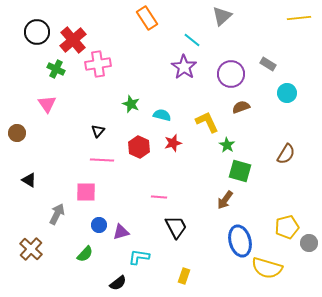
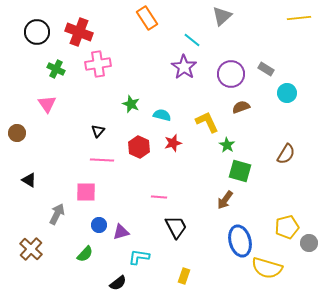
red cross at (73, 40): moved 6 px right, 8 px up; rotated 28 degrees counterclockwise
gray rectangle at (268, 64): moved 2 px left, 5 px down
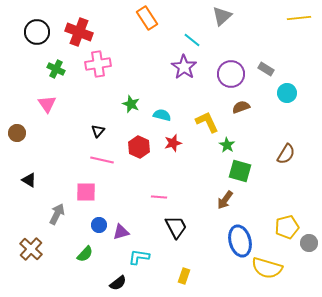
pink line at (102, 160): rotated 10 degrees clockwise
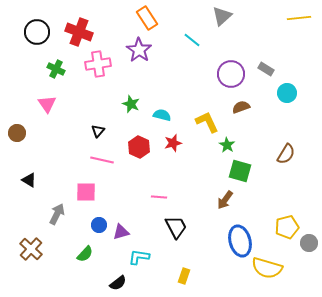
purple star at (184, 67): moved 45 px left, 17 px up
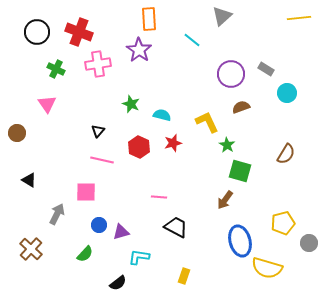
orange rectangle at (147, 18): moved 2 px right, 1 px down; rotated 30 degrees clockwise
black trapezoid at (176, 227): rotated 35 degrees counterclockwise
yellow pentagon at (287, 227): moved 4 px left, 4 px up
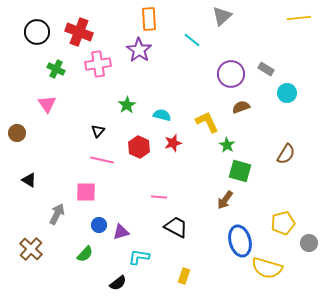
green star at (131, 104): moved 4 px left, 1 px down; rotated 18 degrees clockwise
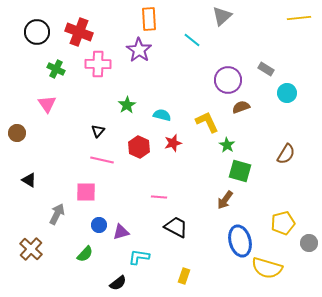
pink cross at (98, 64): rotated 10 degrees clockwise
purple circle at (231, 74): moved 3 px left, 6 px down
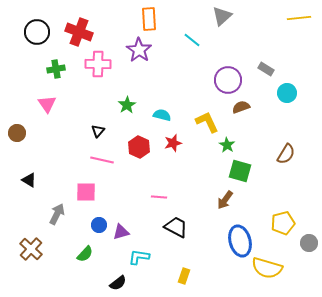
green cross at (56, 69): rotated 36 degrees counterclockwise
